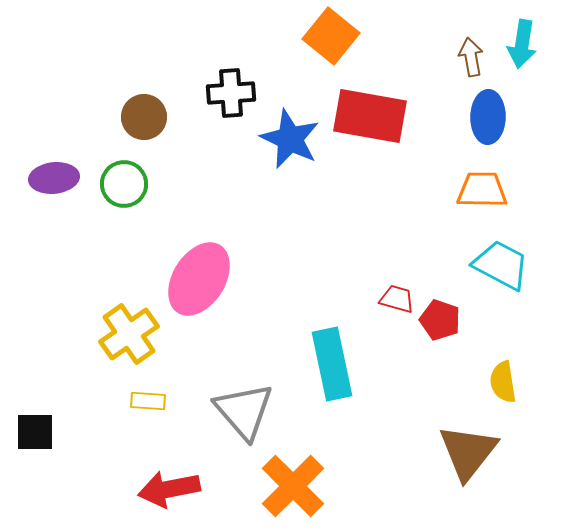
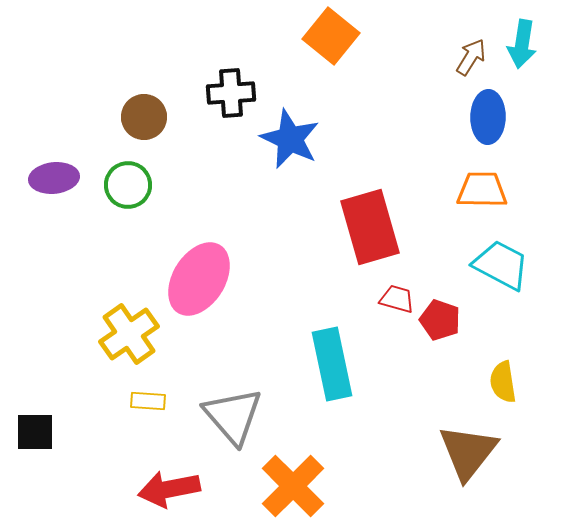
brown arrow: rotated 42 degrees clockwise
red rectangle: moved 111 px down; rotated 64 degrees clockwise
green circle: moved 4 px right, 1 px down
gray triangle: moved 11 px left, 5 px down
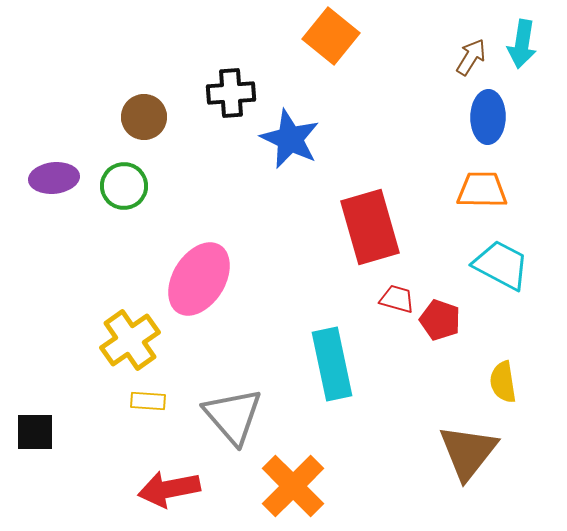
green circle: moved 4 px left, 1 px down
yellow cross: moved 1 px right, 6 px down
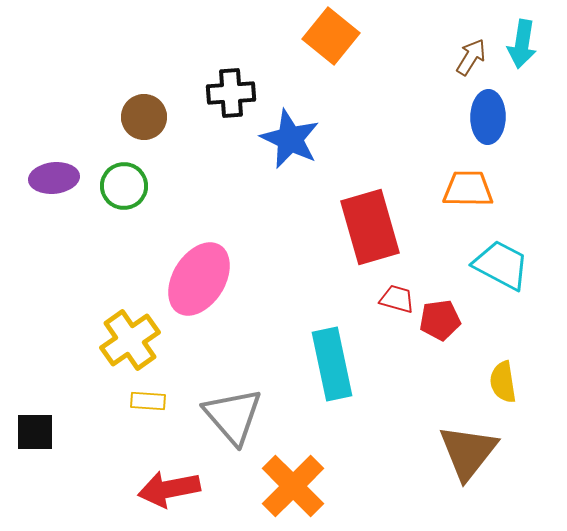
orange trapezoid: moved 14 px left, 1 px up
red pentagon: rotated 27 degrees counterclockwise
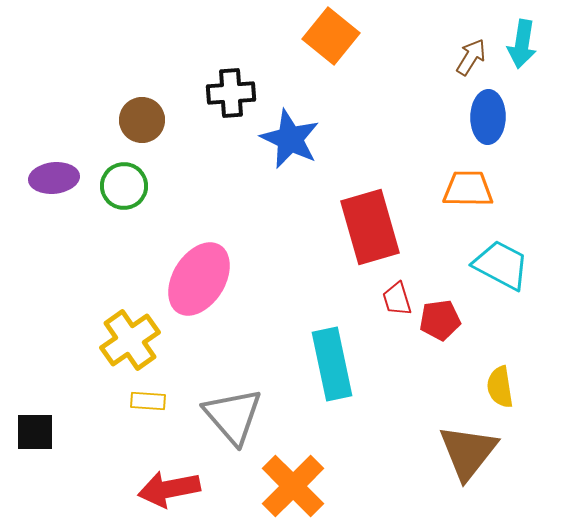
brown circle: moved 2 px left, 3 px down
red trapezoid: rotated 123 degrees counterclockwise
yellow semicircle: moved 3 px left, 5 px down
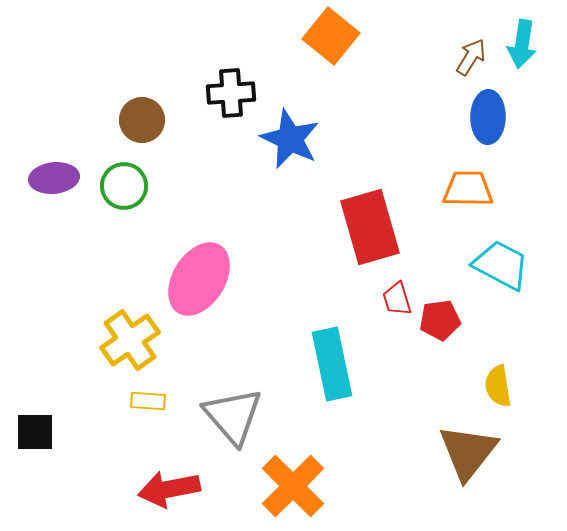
yellow semicircle: moved 2 px left, 1 px up
